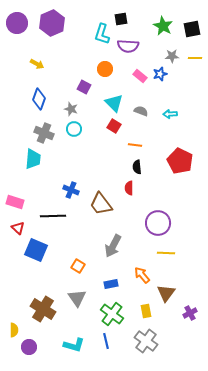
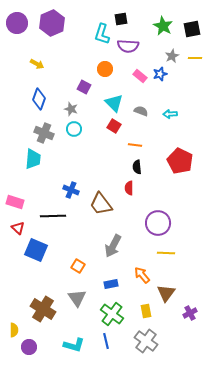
gray star at (172, 56): rotated 24 degrees counterclockwise
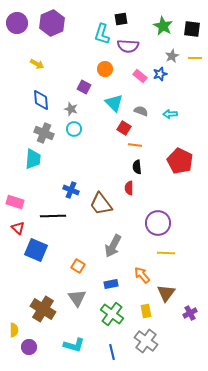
black square at (192, 29): rotated 18 degrees clockwise
blue diamond at (39, 99): moved 2 px right, 1 px down; rotated 25 degrees counterclockwise
red square at (114, 126): moved 10 px right, 2 px down
blue line at (106, 341): moved 6 px right, 11 px down
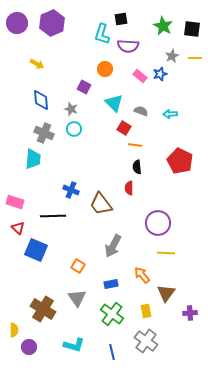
purple cross at (190, 313): rotated 24 degrees clockwise
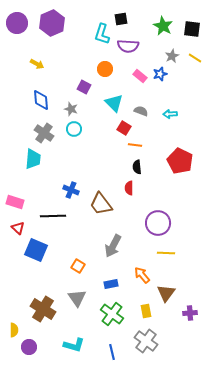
yellow line at (195, 58): rotated 32 degrees clockwise
gray cross at (44, 133): rotated 12 degrees clockwise
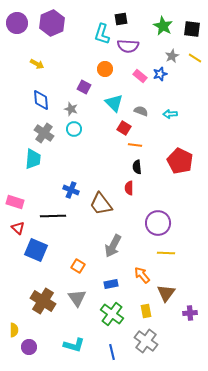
brown cross at (43, 309): moved 8 px up
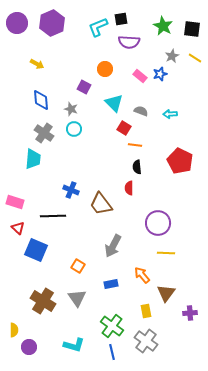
cyan L-shape at (102, 34): moved 4 px left, 7 px up; rotated 50 degrees clockwise
purple semicircle at (128, 46): moved 1 px right, 4 px up
green cross at (112, 314): moved 12 px down
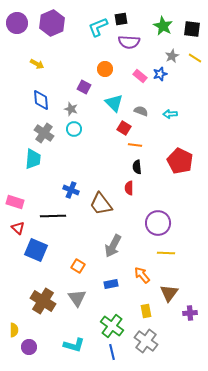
brown triangle at (166, 293): moved 3 px right
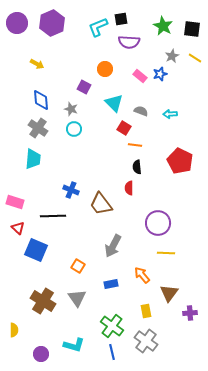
gray cross at (44, 133): moved 6 px left, 5 px up
purple circle at (29, 347): moved 12 px right, 7 px down
